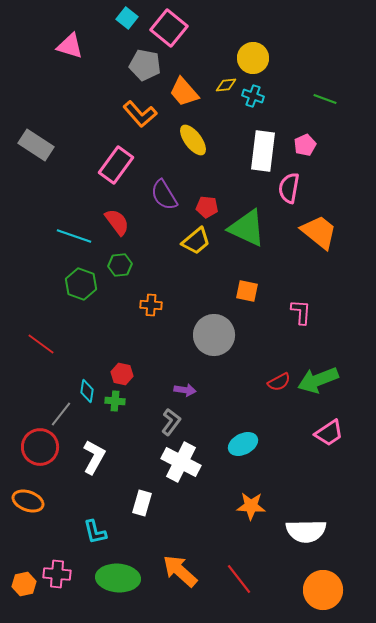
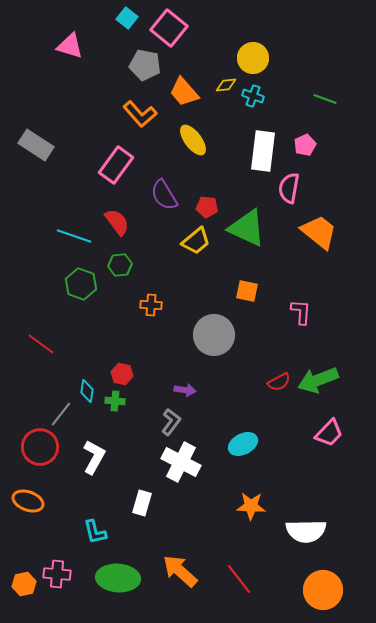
pink trapezoid at (329, 433): rotated 12 degrees counterclockwise
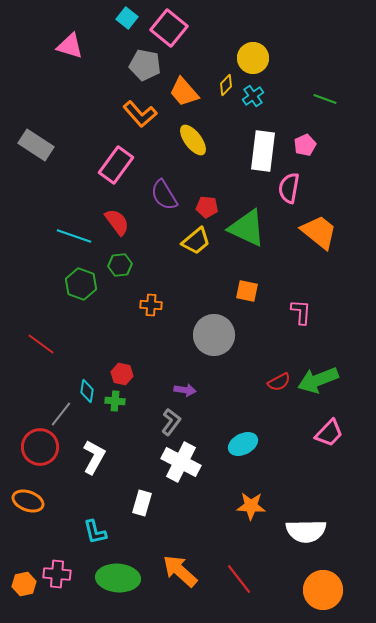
yellow diamond at (226, 85): rotated 40 degrees counterclockwise
cyan cross at (253, 96): rotated 35 degrees clockwise
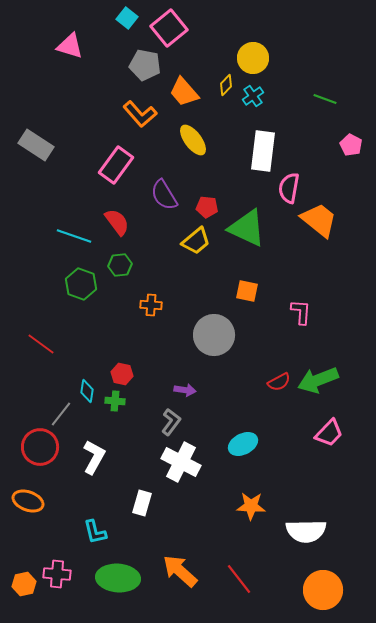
pink square at (169, 28): rotated 12 degrees clockwise
pink pentagon at (305, 145): moved 46 px right; rotated 20 degrees counterclockwise
orange trapezoid at (319, 232): moved 12 px up
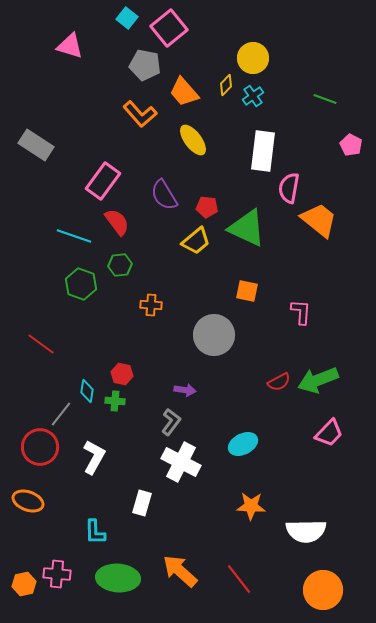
pink rectangle at (116, 165): moved 13 px left, 16 px down
cyan L-shape at (95, 532): rotated 12 degrees clockwise
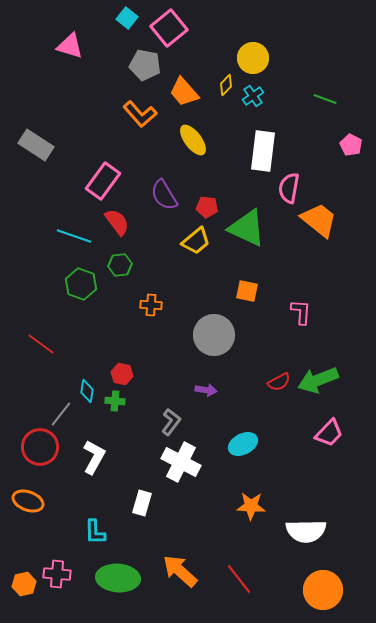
purple arrow at (185, 390): moved 21 px right
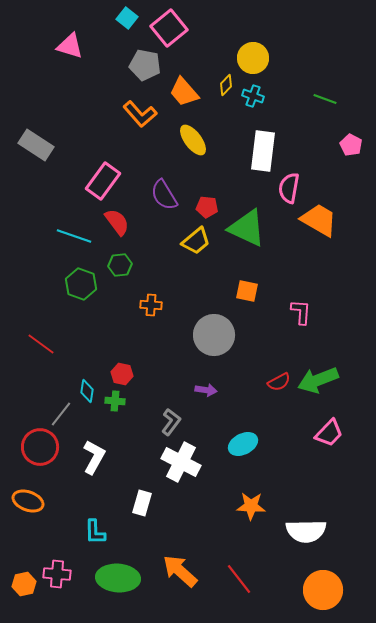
cyan cross at (253, 96): rotated 35 degrees counterclockwise
orange trapezoid at (319, 220): rotated 9 degrees counterclockwise
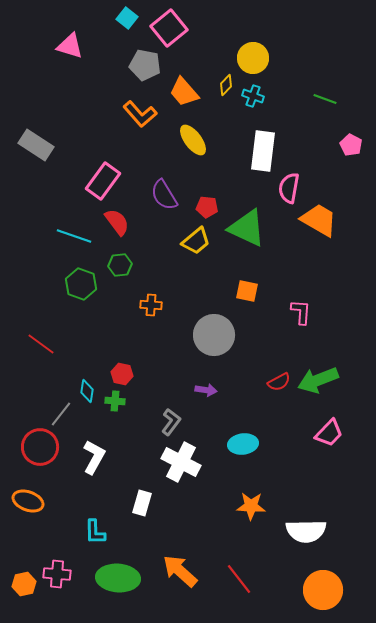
cyan ellipse at (243, 444): rotated 20 degrees clockwise
